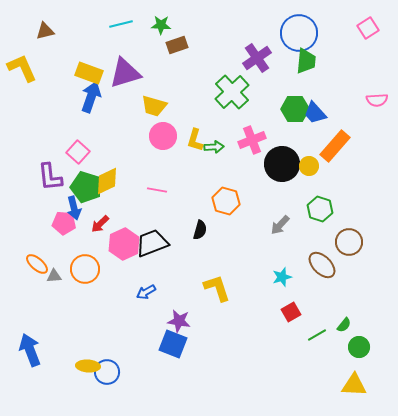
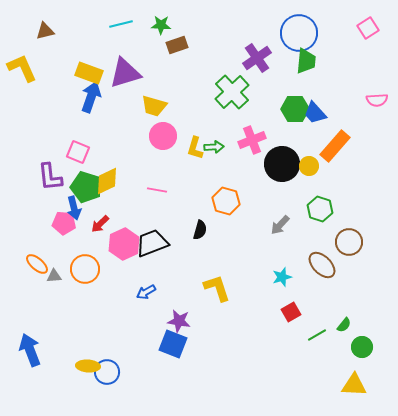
yellow L-shape at (195, 140): moved 8 px down
pink square at (78, 152): rotated 20 degrees counterclockwise
green circle at (359, 347): moved 3 px right
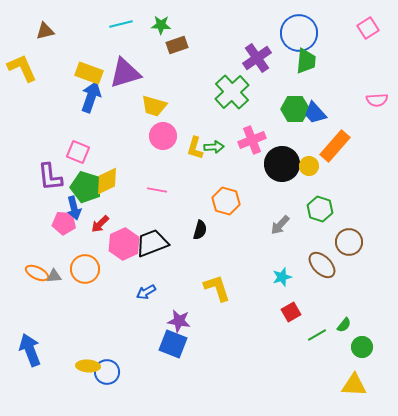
orange ellipse at (37, 264): moved 9 px down; rotated 15 degrees counterclockwise
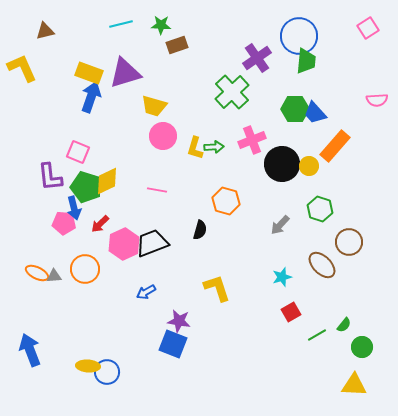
blue circle at (299, 33): moved 3 px down
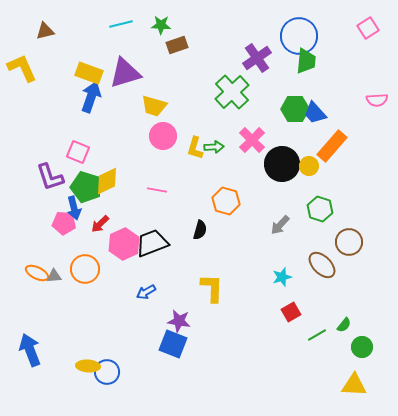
pink cross at (252, 140): rotated 24 degrees counterclockwise
orange rectangle at (335, 146): moved 3 px left
purple L-shape at (50, 177): rotated 12 degrees counterclockwise
yellow L-shape at (217, 288): moved 5 px left; rotated 20 degrees clockwise
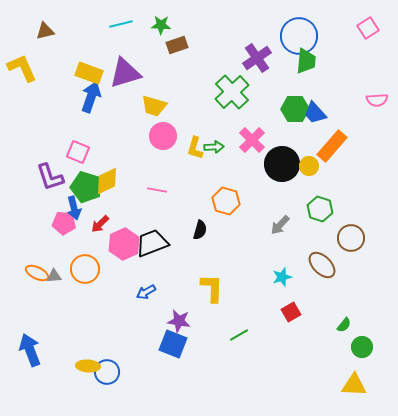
brown circle at (349, 242): moved 2 px right, 4 px up
green line at (317, 335): moved 78 px left
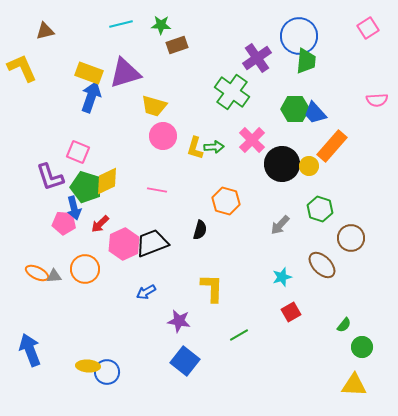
green cross at (232, 92): rotated 12 degrees counterclockwise
blue square at (173, 344): moved 12 px right, 17 px down; rotated 16 degrees clockwise
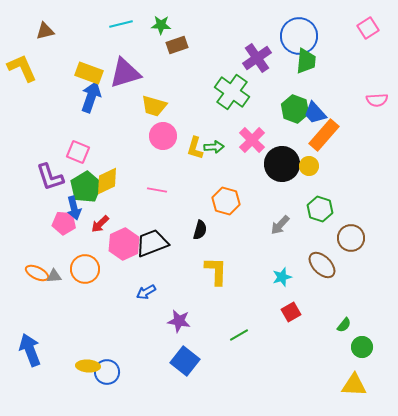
green hexagon at (295, 109): rotated 20 degrees clockwise
orange rectangle at (332, 146): moved 8 px left, 11 px up
green pentagon at (86, 187): rotated 24 degrees clockwise
yellow L-shape at (212, 288): moved 4 px right, 17 px up
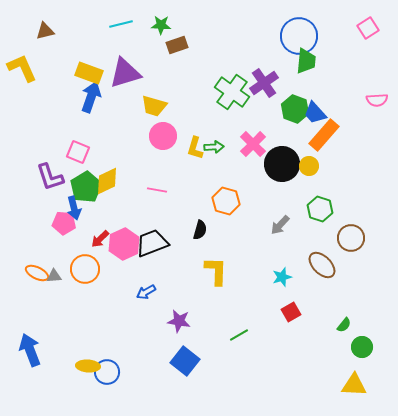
purple cross at (257, 58): moved 7 px right, 25 px down
pink cross at (252, 140): moved 1 px right, 4 px down
red arrow at (100, 224): moved 15 px down
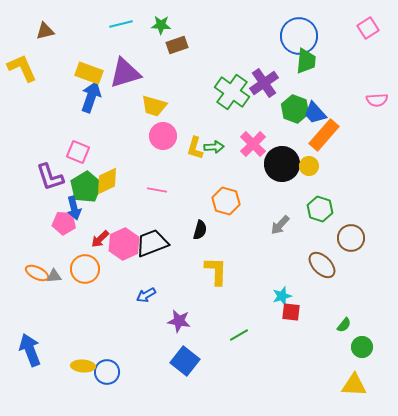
cyan star at (282, 277): moved 19 px down
blue arrow at (146, 292): moved 3 px down
red square at (291, 312): rotated 36 degrees clockwise
yellow ellipse at (88, 366): moved 5 px left
